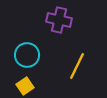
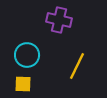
yellow square: moved 2 px left, 2 px up; rotated 36 degrees clockwise
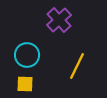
purple cross: rotated 35 degrees clockwise
yellow square: moved 2 px right
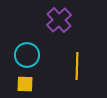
yellow line: rotated 24 degrees counterclockwise
